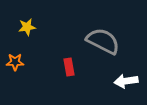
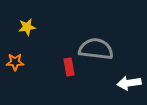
gray semicircle: moved 7 px left, 8 px down; rotated 20 degrees counterclockwise
white arrow: moved 3 px right, 2 px down
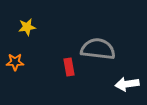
gray semicircle: moved 2 px right
white arrow: moved 2 px left, 1 px down
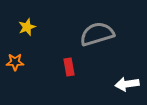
yellow star: rotated 12 degrees counterclockwise
gray semicircle: moved 1 px left, 15 px up; rotated 24 degrees counterclockwise
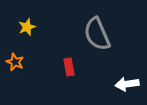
gray semicircle: rotated 96 degrees counterclockwise
orange star: rotated 24 degrees clockwise
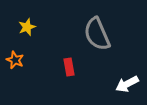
orange star: moved 2 px up
white arrow: rotated 20 degrees counterclockwise
